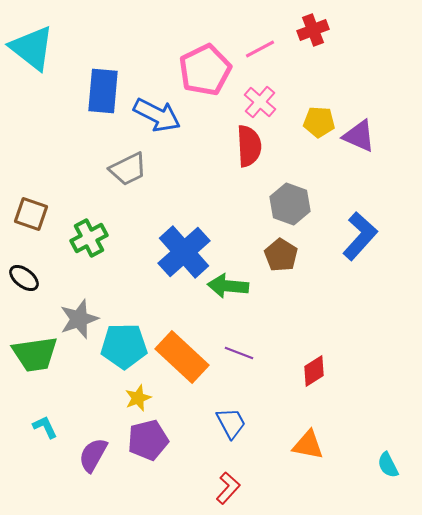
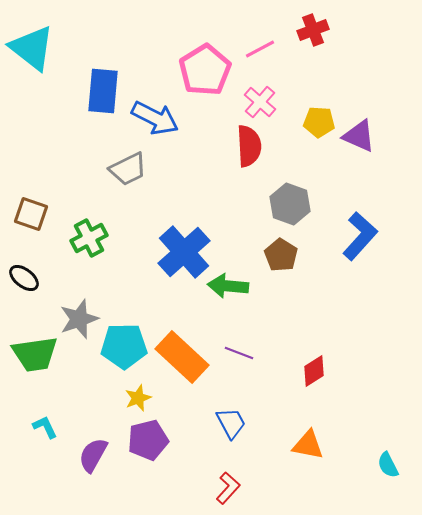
pink pentagon: rotated 6 degrees counterclockwise
blue arrow: moved 2 px left, 3 px down
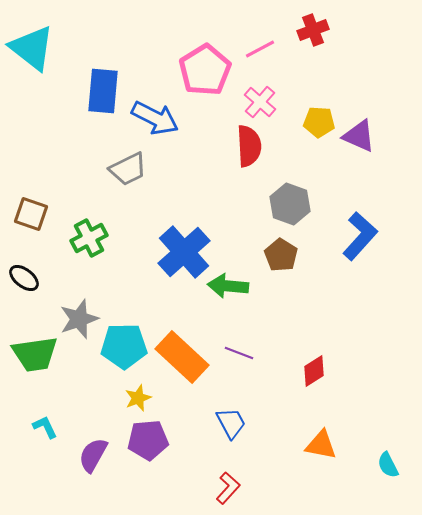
purple pentagon: rotated 9 degrees clockwise
orange triangle: moved 13 px right
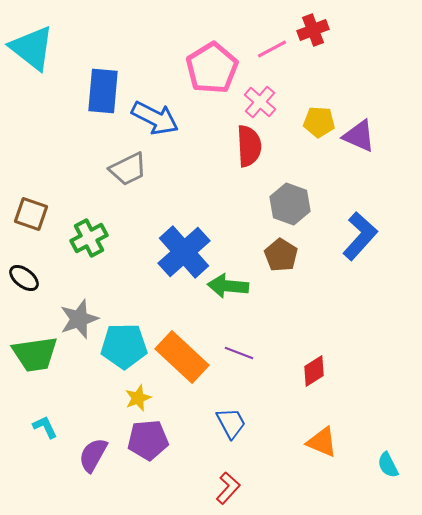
pink line: moved 12 px right
pink pentagon: moved 7 px right, 2 px up
orange triangle: moved 1 px right, 3 px up; rotated 12 degrees clockwise
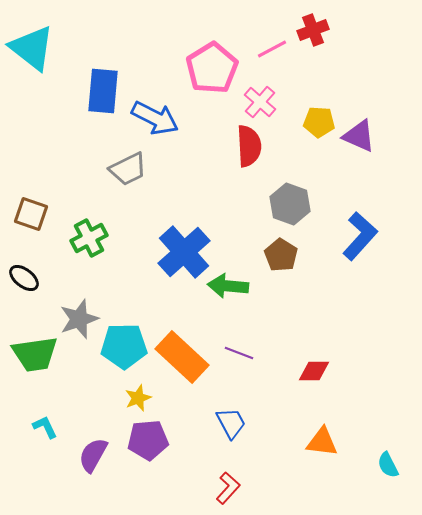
red diamond: rotated 32 degrees clockwise
orange triangle: rotated 16 degrees counterclockwise
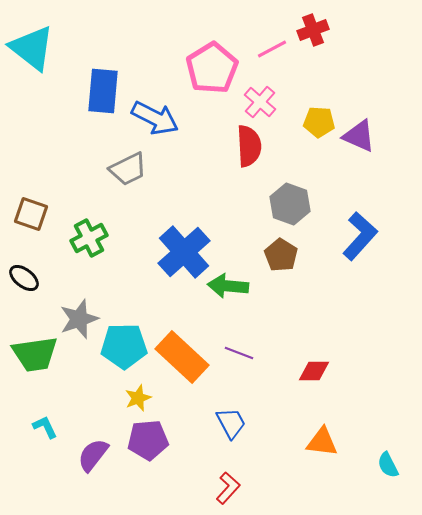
purple semicircle: rotated 9 degrees clockwise
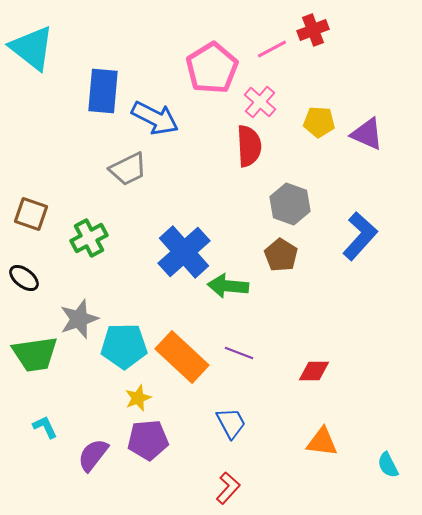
purple triangle: moved 8 px right, 2 px up
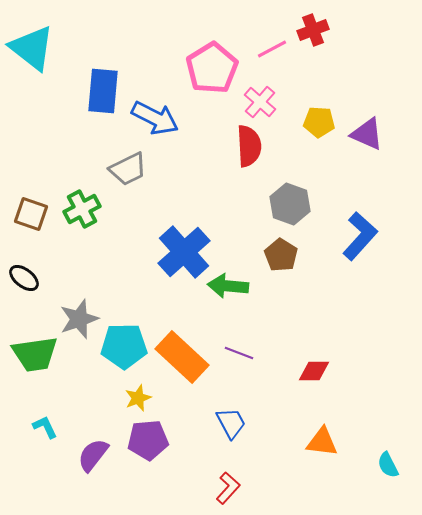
green cross: moved 7 px left, 29 px up
